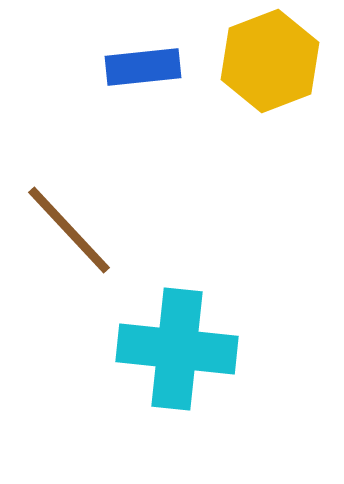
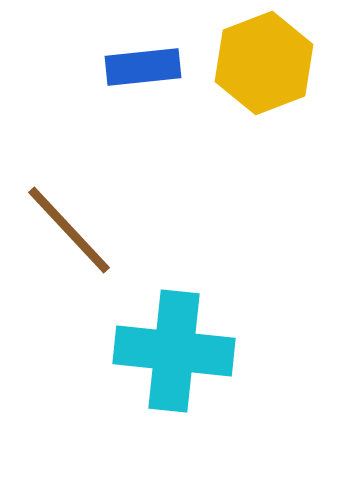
yellow hexagon: moved 6 px left, 2 px down
cyan cross: moved 3 px left, 2 px down
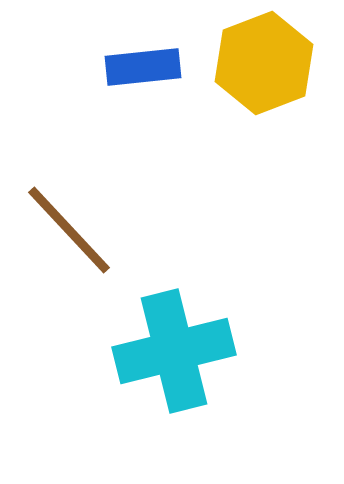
cyan cross: rotated 20 degrees counterclockwise
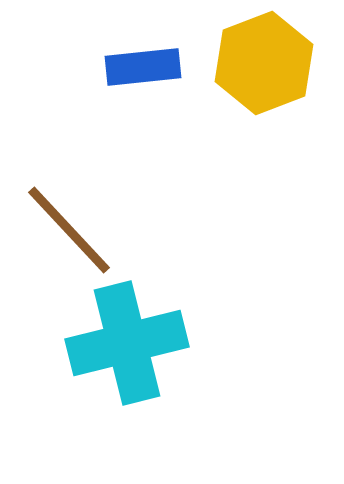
cyan cross: moved 47 px left, 8 px up
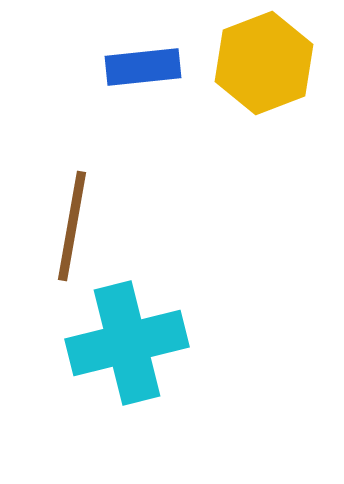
brown line: moved 3 px right, 4 px up; rotated 53 degrees clockwise
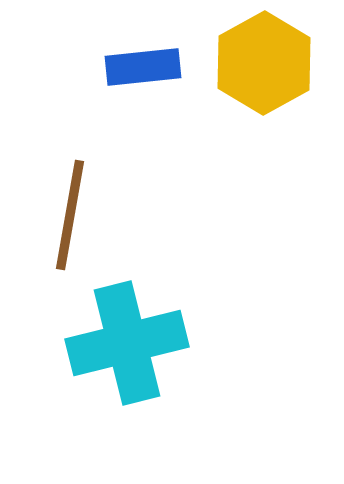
yellow hexagon: rotated 8 degrees counterclockwise
brown line: moved 2 px left, 11 px up
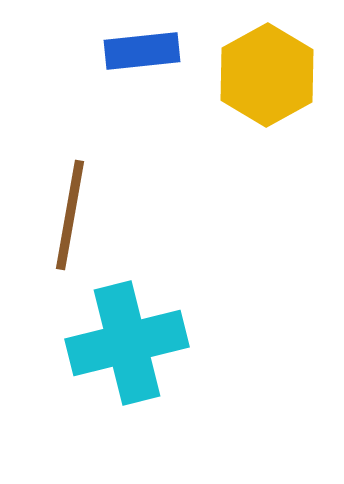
yellow hexagon: moved 3 px right, 12 px down
blue rectangle: moved 1 px left, 16 px up
